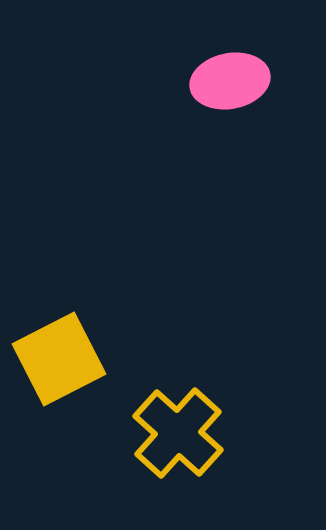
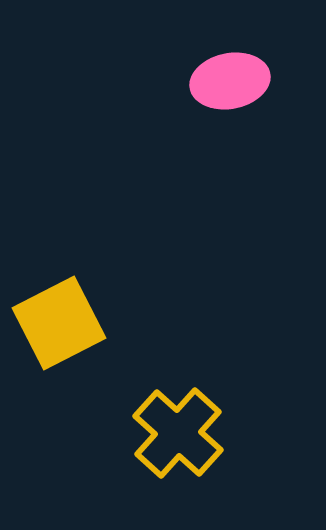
yellow square: moved 36 px up
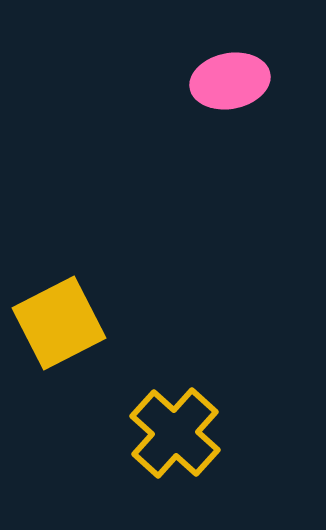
yellow cross: moved 3 px left
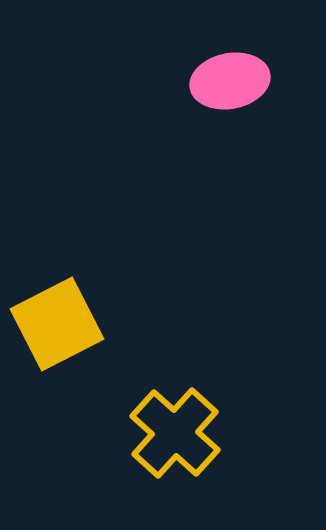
yellow square: moved 2 px left, 1 px down
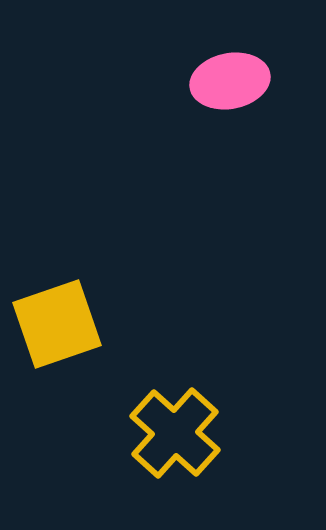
yellow square: rotated 8 degrees clockwise
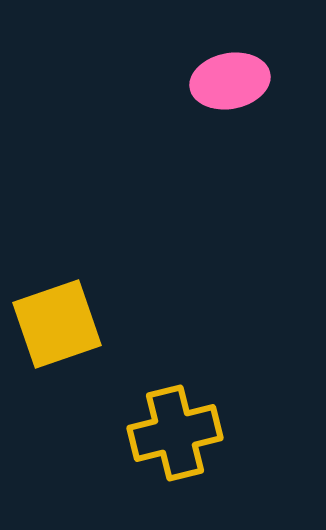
yellow cross: rotated 34 degrees clockwise
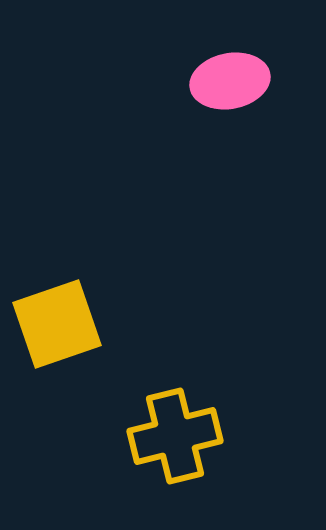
yellow cross: moved 3 px down
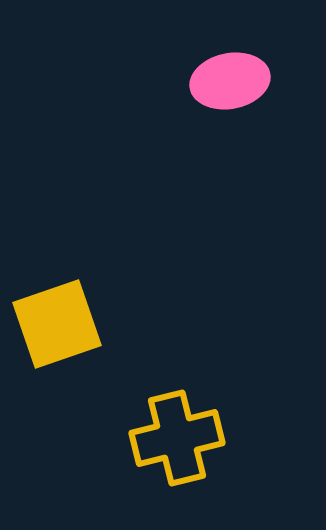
yellow cross: moved 2 px right, 2 px down
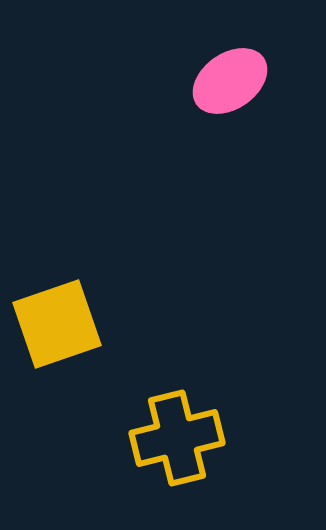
pink ellipse: rotated 24 degrees counterclockwise
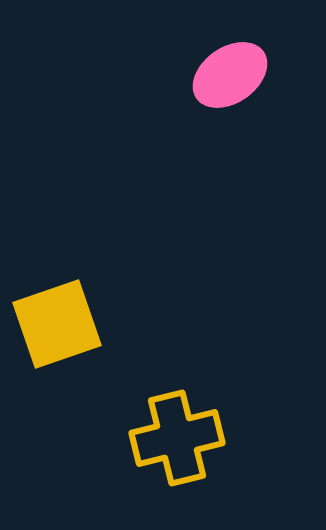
pink ellipse: moved 6 px up
